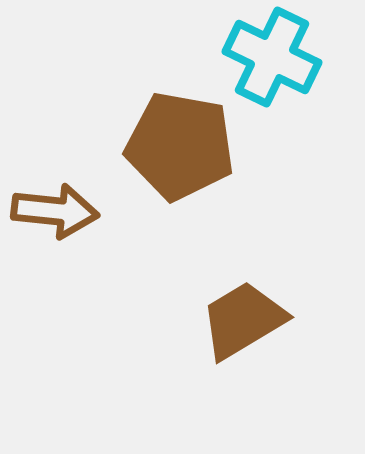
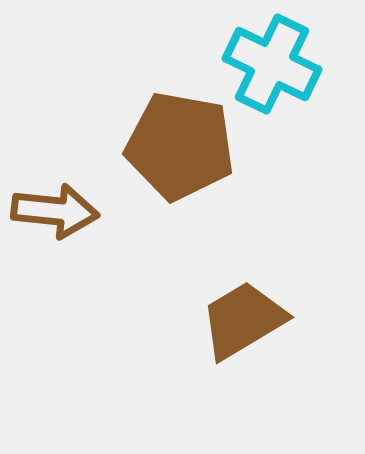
cyan cross: moved 7 px down
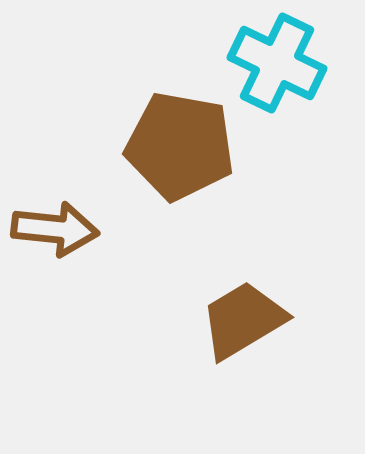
cyan cross: moved 5 px right, 1 px up
brown arrow: moved 18 px down
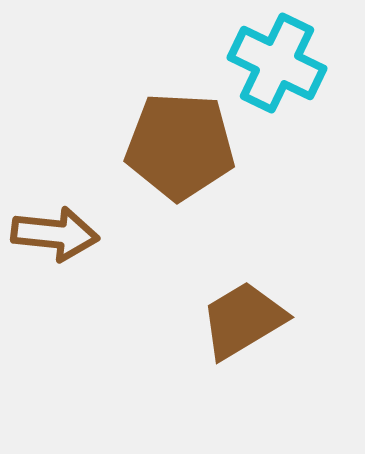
brown pentagon: rotated 7 degrees counterclockwise
brown arrow: moved 5 px down
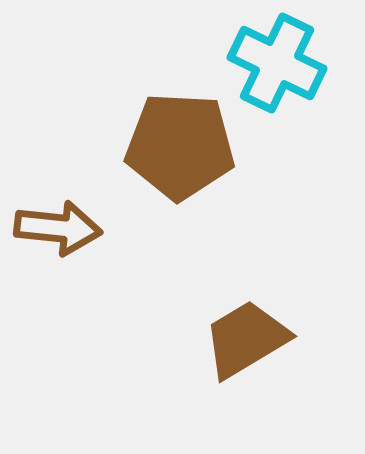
brown arrow: moved 3 px right, 6 px up
brown trapezoid: moved 3 px right, 19 px down
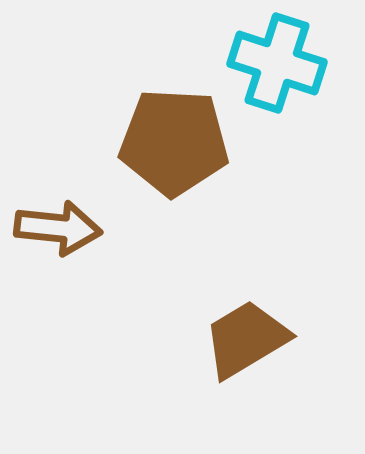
cyan cross: rotated 8 degrees counterclockwise
brown pentagon: moved 6 px left, 4 px up
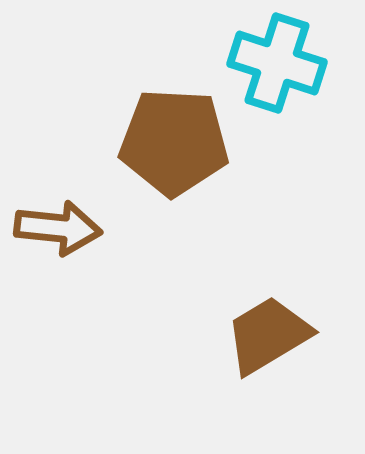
brown trapezoid: moved 22 px right, 4 px up
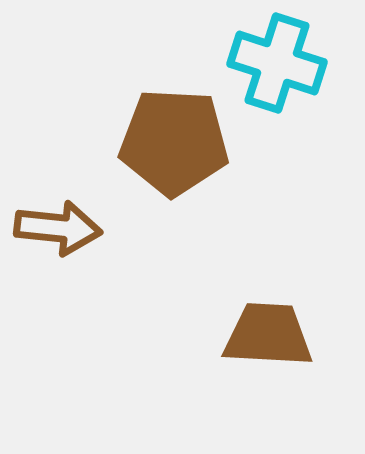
brown trapezoid: rotated 34 degrees clockwise
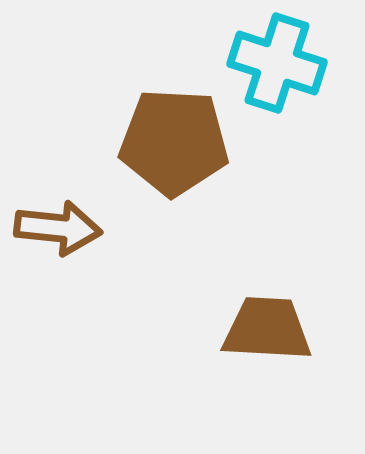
brown trapezoid: moved 1 px left, 6 px up
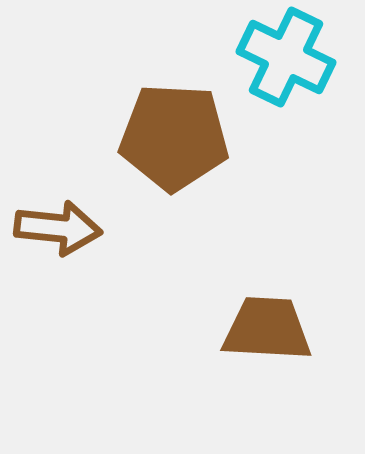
cyan cross: moved 9 px right, 6 px up; rotated 8 degrees clockwise
brown pentagon: moved 5 px up
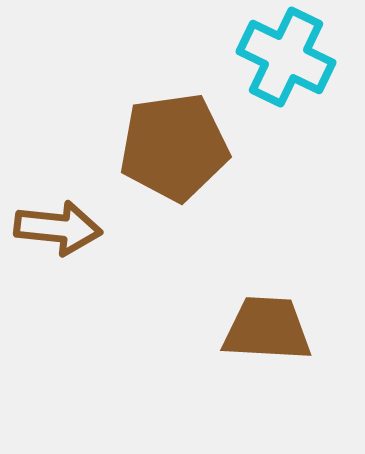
brown pentagon: moved 10 px down; rotated 11 degrees counterclockwise
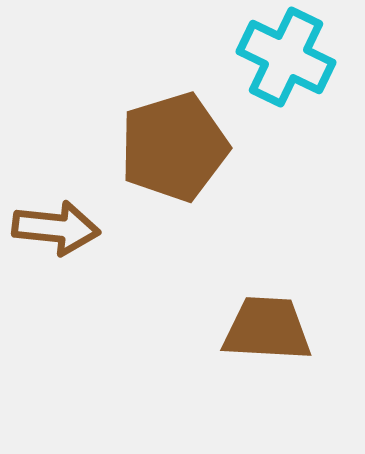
brown pentagon: rotated 9 degrees counterclockwise
brown arrow: moved 2 px left
